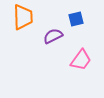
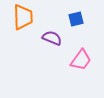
purple semicircle: moved 1 px left, 2 px down; rotated 48 degrees clockwise
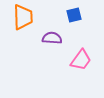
blue square: moved 2 px left, 4 px up
purple semicircle: rotated 18 degrees counterclockwise
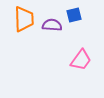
orange trapezoid: moved 1 px right, 2 px down
purple semicircle: moved 13 px up
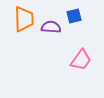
blue square: moved 1 px down
purple semicircle: moved 1 px left, 2 px down
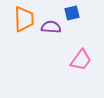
blue square: moved 2 px left, 3 px up
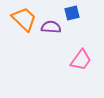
orange trapezoid: rotated 44 degrees counterclockwise
